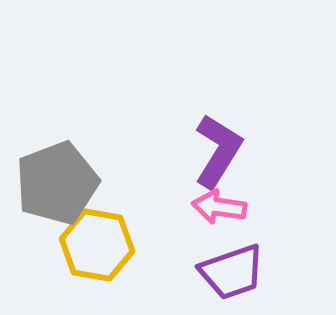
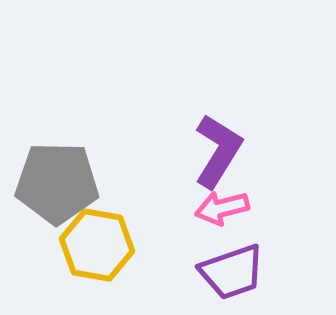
gray pentagon: rotated 22 degrees clockwise
pink arrow: moved 3 px right, 1 px down; rotated 22 degrees counterclockwise
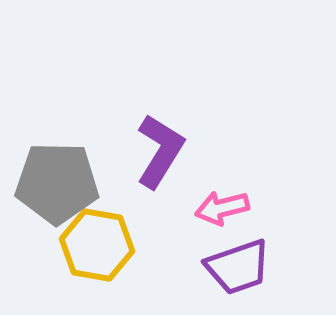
purple L-shape: moved 58 px left
purple trapezoid: moved 6 px right, 5 px up
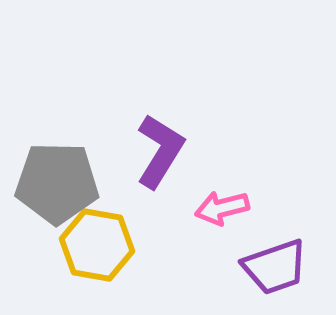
purple trapezoid: moved 37 px right
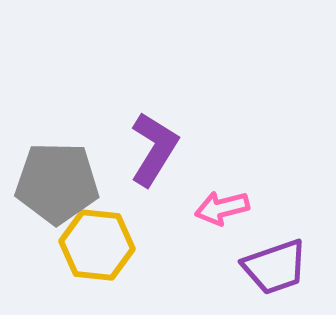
purple L-shape: moved 6 px left, 2 px up
yellow hexagon: rotated 4 degrees counterclockwise
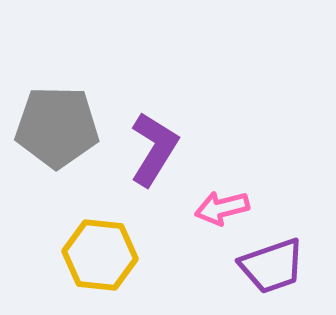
gray pentagon: moved 56 px up
yellow hexagon: moved 3 px right, 10 px down
purple trapezoid: moved 3 px left, 1 px up
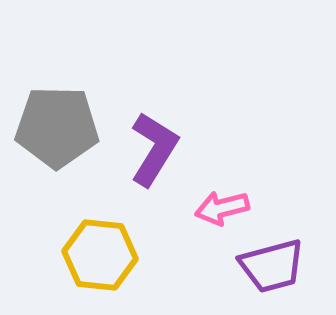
purple trapezoid: rotated 4 degrees clockwise
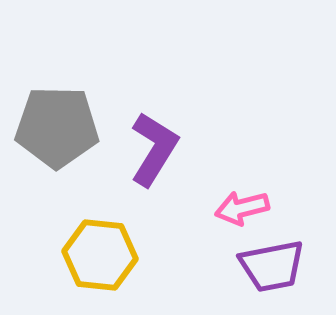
pink arrow: moved 20 px right
purple trapezoid: rotated 4 degrees clockwise
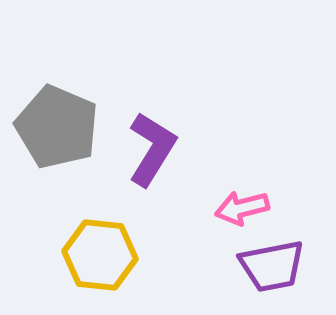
gray pentagon: rotated 22 degrees clockwise
purple L-shape: moved 2 px left
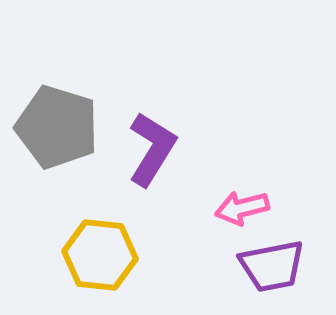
gray pentagon: rotated 6 degrees counterclockwise
